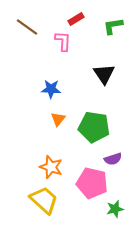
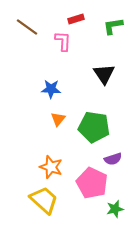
red rectangle: rotated 14 degrees clockwise
pink pentagon: rotated 12 degrees clockwise
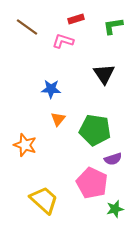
pink L-shape: rotated 75 degrees counterclockwise
green pentagon: moved 1 px right, 3 px down
orange star: moved 26 px left, 22 px up
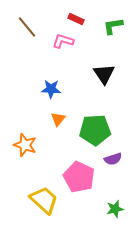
red rectangle: rotated 42 degrees clockwise
brown line: rotated 15 degrees clockwise
green pentagon: rotated 12 degrees counterclockwise
pink pentagon: moved 13 px left, 6 px up
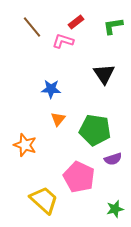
red rectangle: moved 3 px down; rotated 63 degrees counterclockwise
brown line: moved 5 px right
green pentagon: rotated 12 degrees clockwise
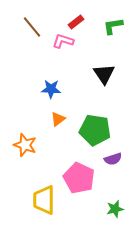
orange triangle: rotated 14 degrees clockwise
pink pentagon: moved 1 px down
yellow trapezoid: rotated 132 degrees counterclockwise
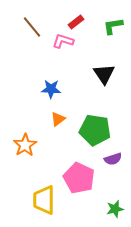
orange star: rotated 20 degrees clockwise
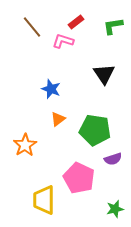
blue star: rotated 18 degrees clockwise
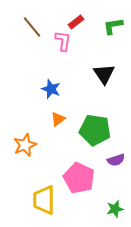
pink L-shape: rotated 80 degrees clockwise
orange star: rotated 10 degrees clockwise
purple semicircle: moved 3 px right, 1 px down
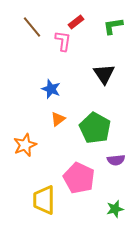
green pentagon: moved 2 px up; rotated 20 degrees clockwise
purple semicircle: rotated 12 degrees clockwise
